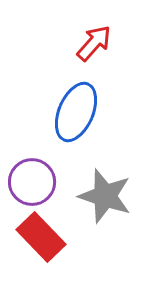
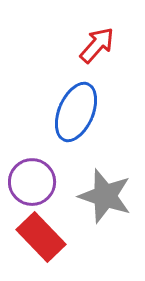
red arrow: moved 3 px right, 2 px down
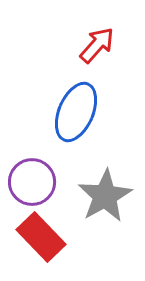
gray star: rotated 24 degrees clockwise
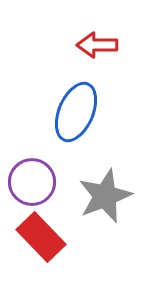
red arrow: rotated 132 degrees counterclockwise
gray star: rotated 8 degrees clockwise
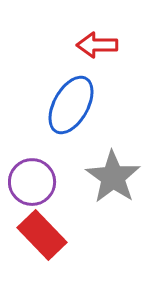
blue ellipse: moved 5 px left, 7 px up; rotated 6 degrees clockwise
gray star: moved 8 px right, 19 px up; rotated 16 degrees counterclockwise
red rectangle: moved 1 px right, 2 px up
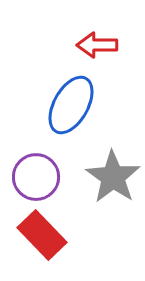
purple circle: moved 4 px right, 5 px up
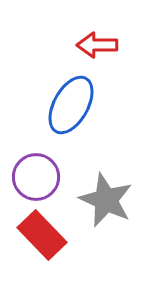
gray star: moved 7 px left, 23 px down; rotated 10 degrees counterclockwise
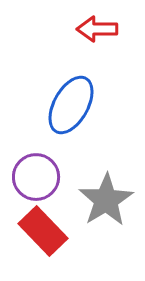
red arrow: moved 16 px up
gray star: rotated 16 degrees clockwise
red rectangle: moved 1 px right, 4 px up
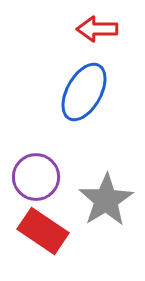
blue ellipse: moved 13 px right, 13 px up
red rectangle: rotated 12 degrees counterclockwise
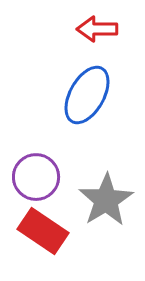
blue ellipse: moved 3 px right, 3 px down
